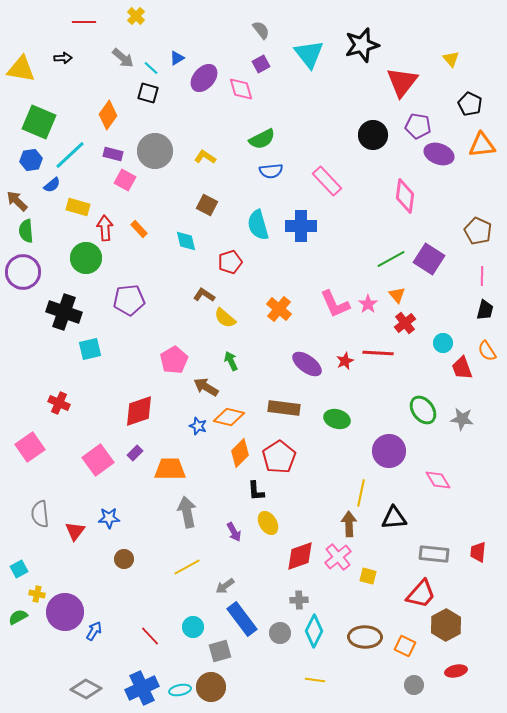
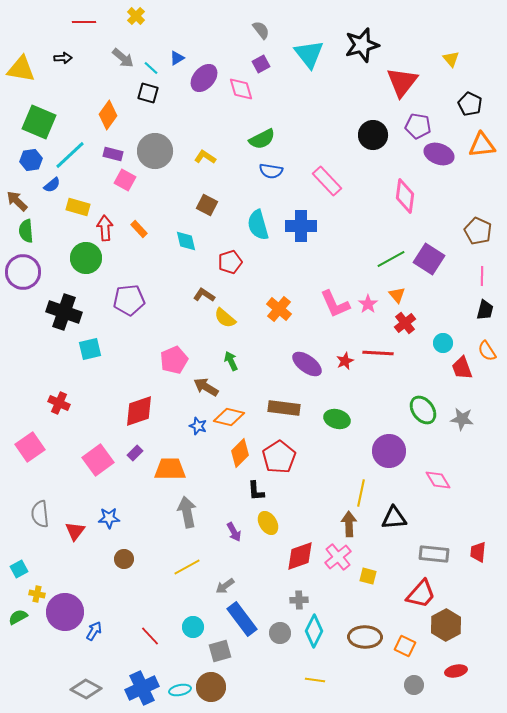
blue semicircle at (271, 171): rotated 15 degrees clockwise
pink pentagon at (174, 360): rotated 8 degrees clockwise
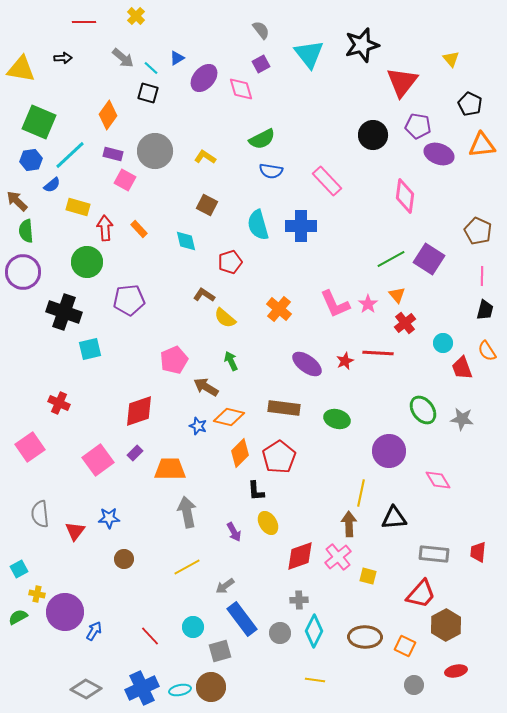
green circle at (86, 258): moved 1 px right, 4 px down
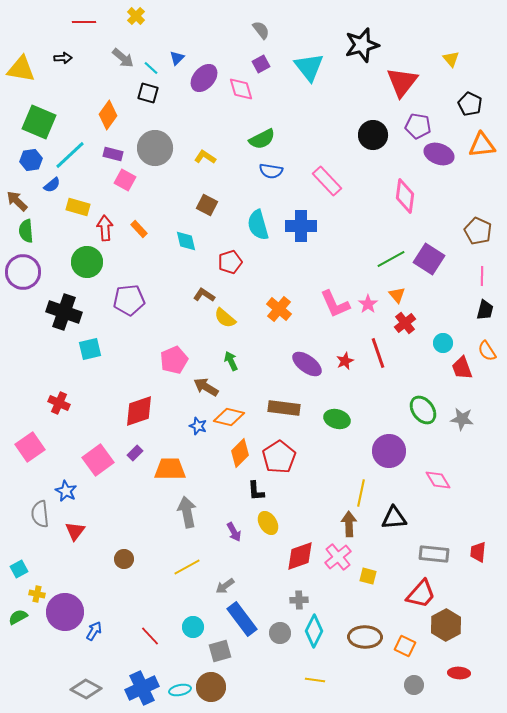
cyan triangle at (309, 54): moved 13 px down
blue triangle at (177, 58): rotated 14 degrees counterclockwise
gray circle at (155, 151): moved 3 px up
red line at (378, 353): rotated 68 degrees clockwise
blue star at (109, 518): moved 43 px left, 27 px up; rotated 30 degrees clockwise
red ellipse at (456, 671): moved 3 px right, 2 px down; rotated 15 degrees clockwise
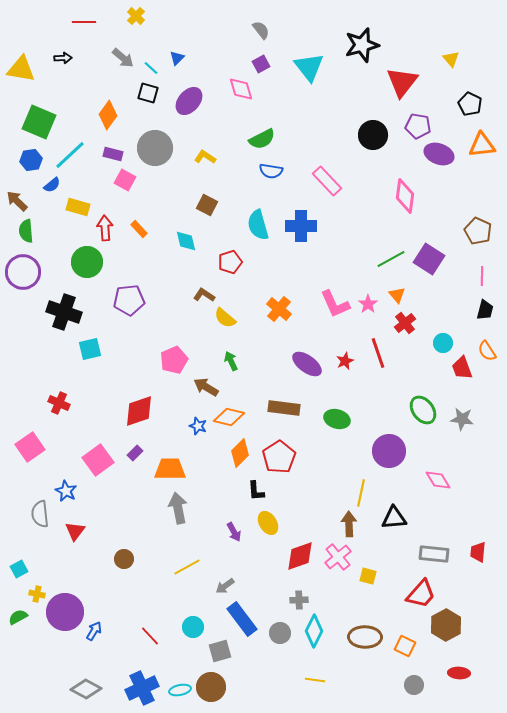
purple ellipse at (204, 78): moved 15 px left, 23 px down
gray arrow at (187, 512): moved 9 px left, 4 px up
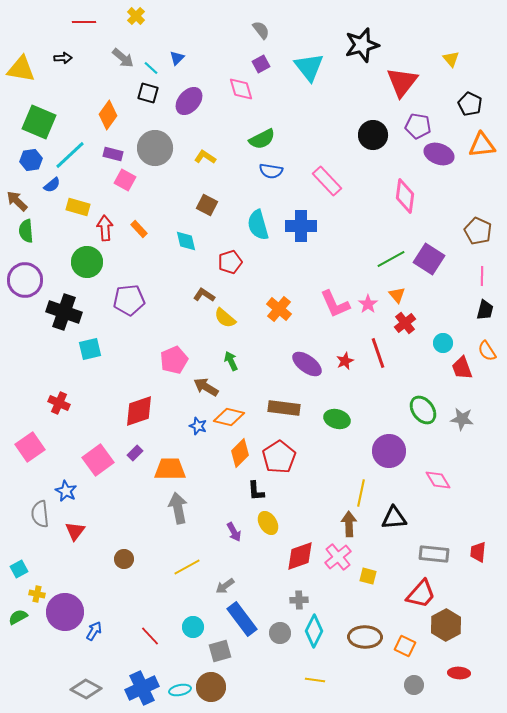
purple circle at (23, 272): moved 2 px right, 8 px down
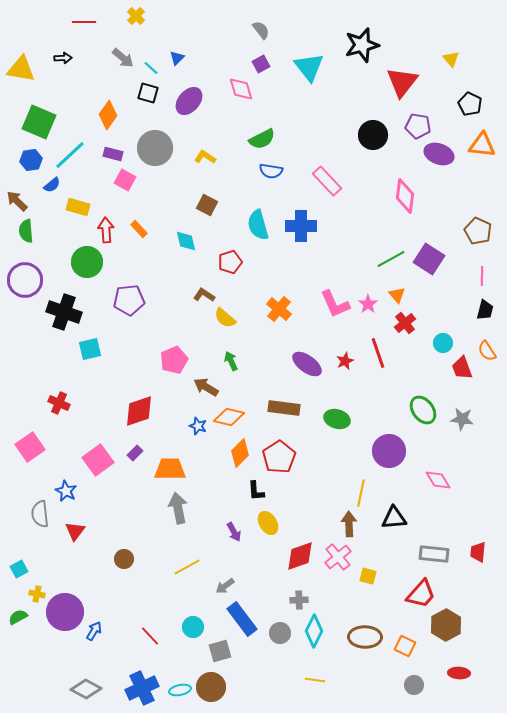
orange triangle at (482, 145): rotated 12 degrees clockwise
red arrow at (105, 228): moved 1 px right, 2 px down
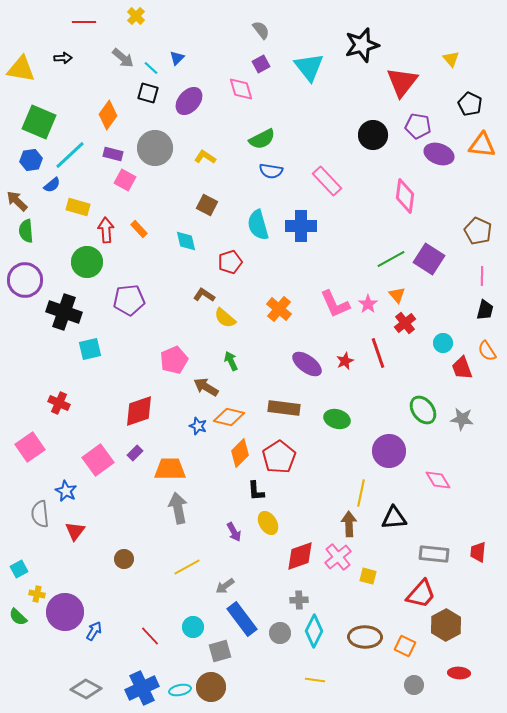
green semicircle at (18, 617): rotated 108 degrees counterclockwise
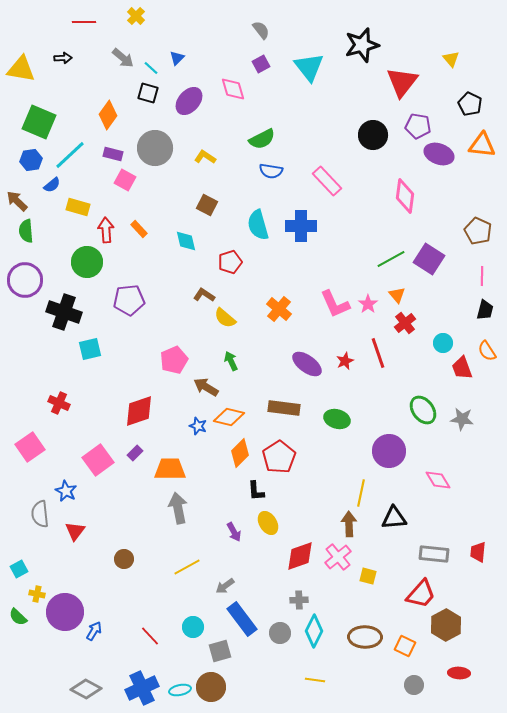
pink diamond at (241, 89): moved 8 px left
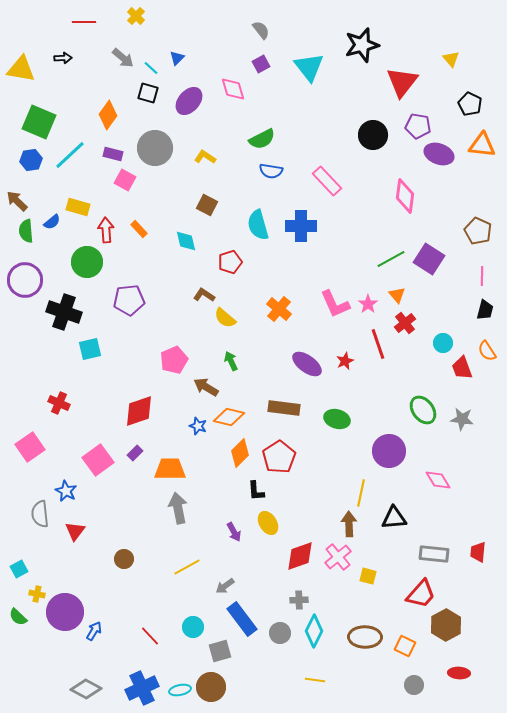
blue semicircle at (52, 185): moved 37 px down
red line at (378, 353): moved 9 px up
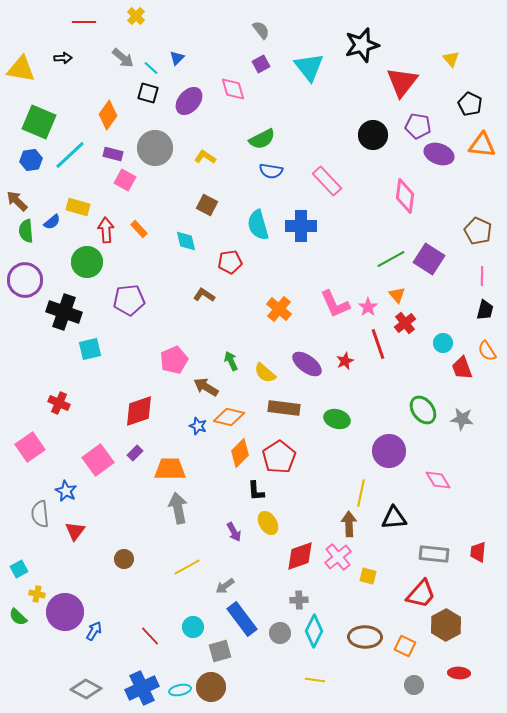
red pentagon at (230, 262): rotated 10 degrees clockwise
pink star at (368, 304): moved 3 px down
yellow semicircle at (225, 318): moved 40 px right, 55 px down
